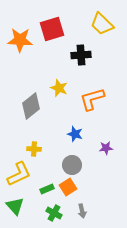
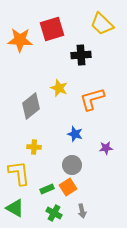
yellow cross: moved 2 px up
yellow L-shape: moved 1 px up; rotated 72 degrees counterclockwise
green triangle: moved 2 px down; rotated 18 degrees counterclockwise
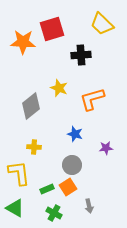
orange star: moved 3 px right, 2 px down
gray arrow: moved 7 px right, 5 px up
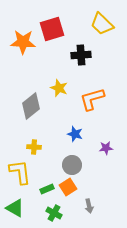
yellow L-shape: moved 1 px right, 1 px up
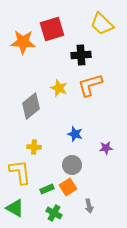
orange L-shape: moved 2 px left, 14 px up
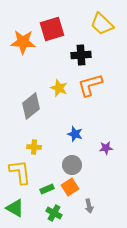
orange square: moved 2 px right
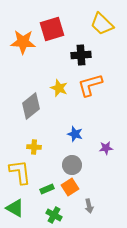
green cross: moved 2 px down
